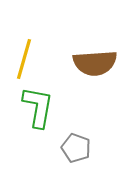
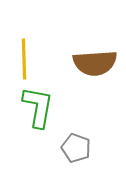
yellow line: rotated 18 degrees counterclockwise
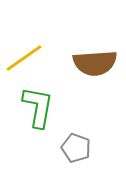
yellow line: moved 1 px up; rotated 57 degrees clockwise
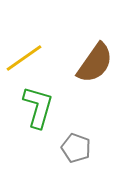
brown semicircle: rotated 51 degrees counterclockwise
green L-shape: rotated 6 degrees clockwise
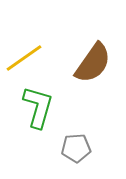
brown semicircle: moved 2 px left
gray pentagon: rotated 24 degrees counterclockwise
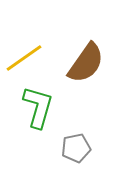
brown semicircle: moved 7 px left
gray pentagon: rotated 8 degrees counterclockwise
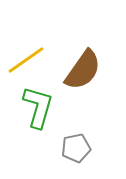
yellow line: moved 2 px right, 2 px down
brown semicircle: moved 3 px left, 7 px down
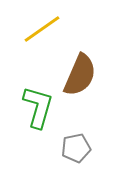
yellow line: moved 16 px right, 31 px up
brown semicircle: moved 3 px left, 5 px down; rotated 12 degrees counterclockwise
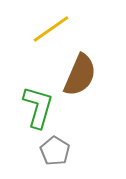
yellow line: moved 9 px right
gray pentagon: moved 21 px left, 3 px down; rotated 28 degrees counterclockwise
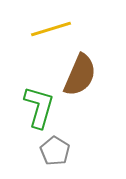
yellow line: rotated 18 degrees clockwise
green L-shape: moved 1 px right
